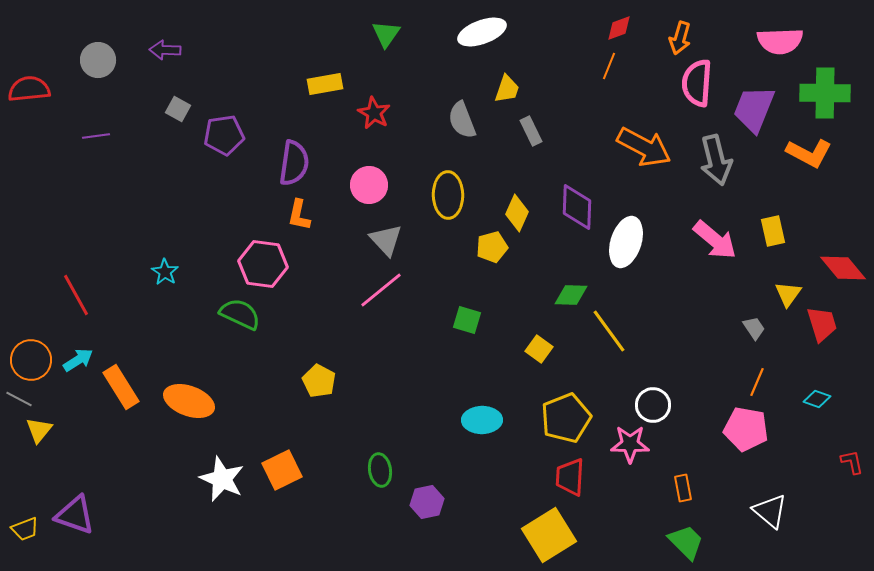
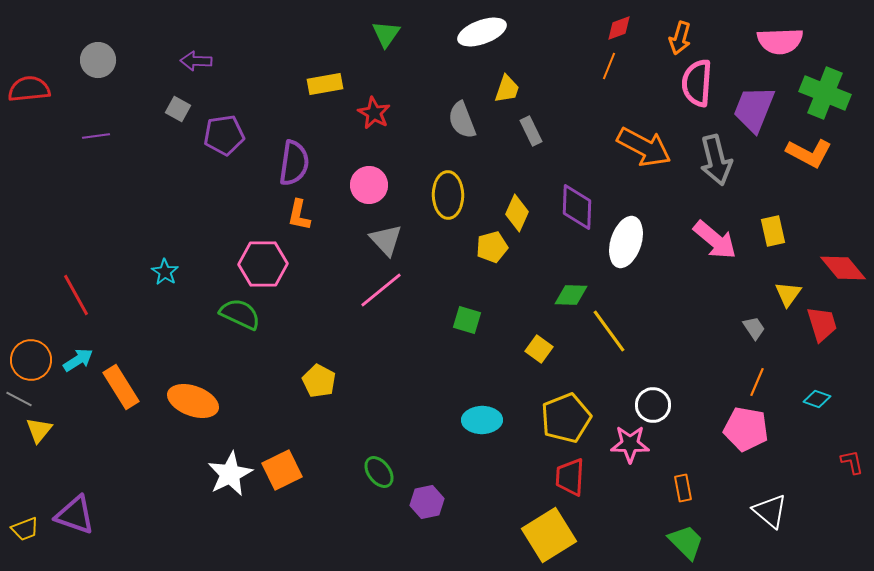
purple arrow at (165, 50): moved 31 px right, 11 px down
green cross at (825, 93): rotated 21 degrees clockwise
pink hexagon at (263, 264): rotated 9 degrees counterclockwise
orange ellipse at (189, 401): moved 4 px right
green ellipse at (380, 470): moved 1 px left, 2 px down; rotated 28 degrees counterclockwise
white star at (222, 479): moved 8 px right, 5 px up; rotated 21 degrees clockwise
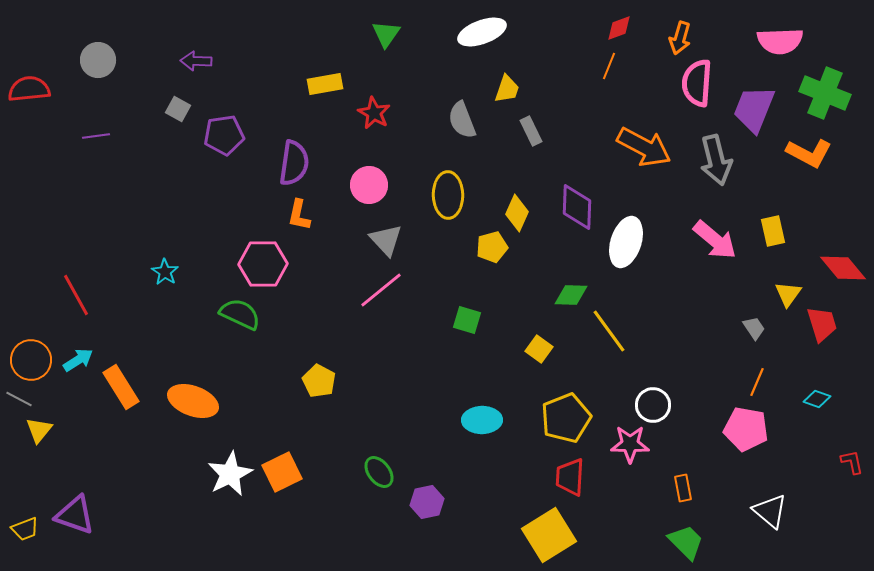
orange square at (282, 470): moved 2 px down
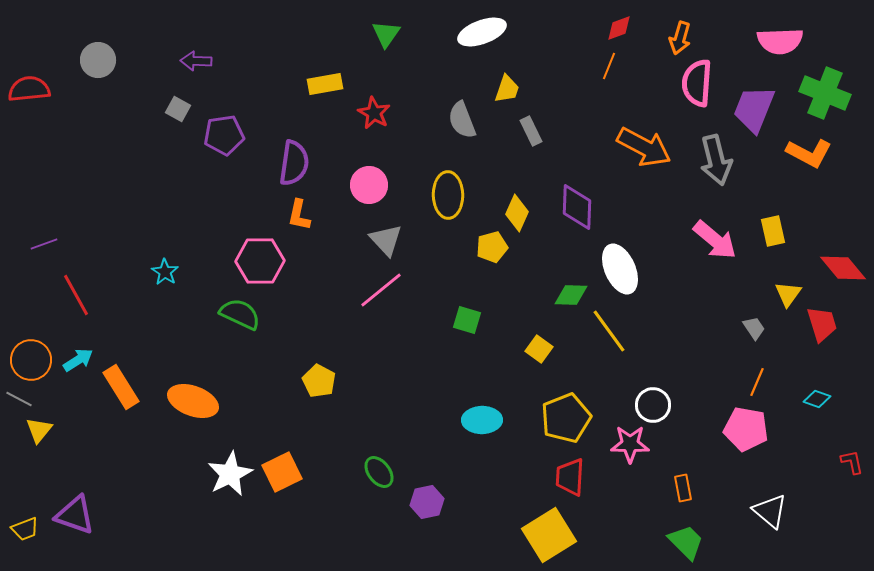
purple line at (96, 136): moved 52 px left, 108 px down; rotated 12 degrees counterclockwise
white ellipse at (626, 242): moved 6 px left, 27 px down; rotated 42 degrees counterclockwise
pink hexagon at (263, 264): moved 3 px left, 3 px up
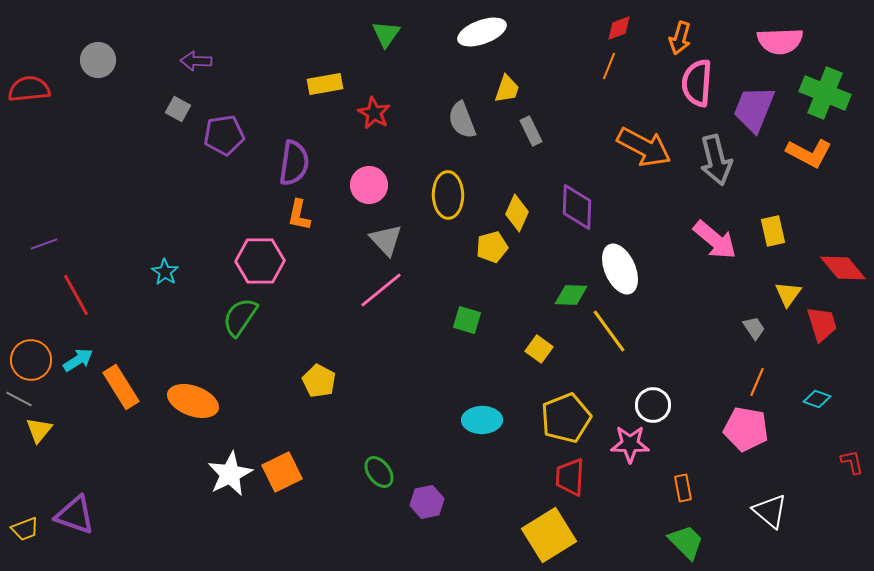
green semicircle at (240, 314): moved 3 px down; rotated 81 degrees counterclockwise
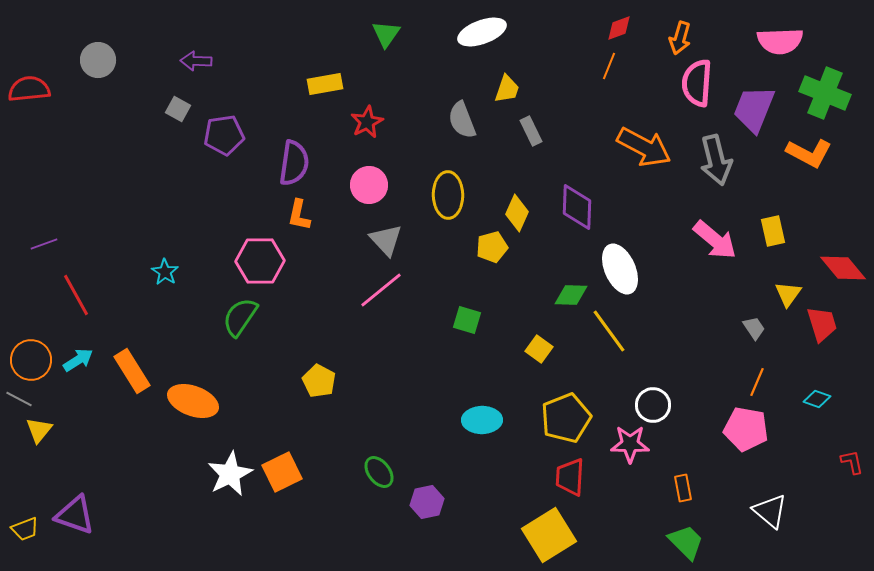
red star at (374, 113): moved 7 px left, 9 px down; rotated 16 degrees clockwise
orange rectangle at (121, 387): moved 11 px right, 16 px up
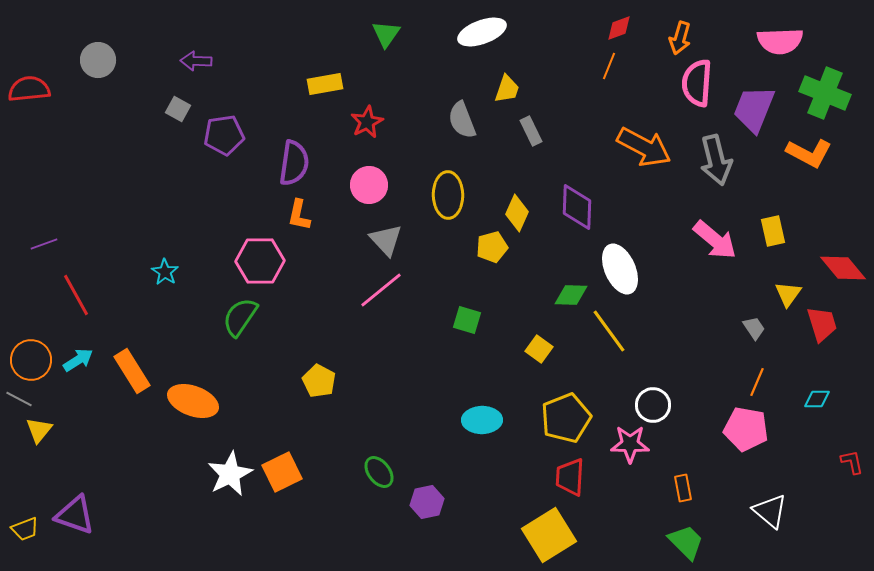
cyan diamond at (817, 399): rotated 20 degrees counterclockwise
